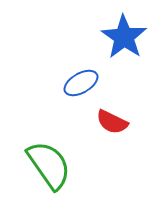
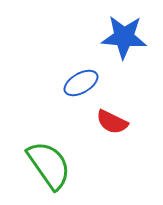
blue star: rotated 30 degrees counterclockwise
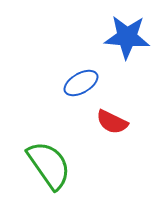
blue star: moved 3 px right
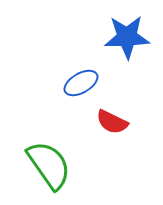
blue star: rotated 6 degrees counterclockwise
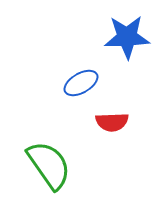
red semicircle: rotated 28 degrees counterclockwise
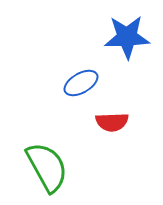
green semicircle: moved 2 px left, 2 px down; rotated 6 degrees clockwise
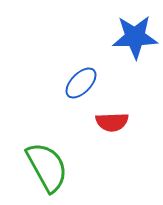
blue star: moved 8 px right
blue ellipse: rotated 16 degrees counterclockwise
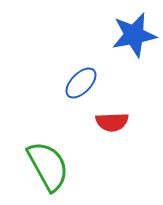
blue star: moved 1 px left, 2 px up; rotated 9 degrees counterclockwise
green semicircle: moved 1 px right, 1 px up
